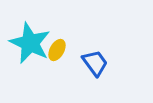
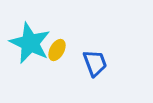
blue trapezoid: rotated 16 degrees clockwise
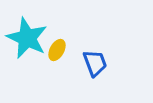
cyan star: moved 3 px left, 5 px up
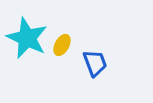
yellow ellipse: moved 5 px right, 5 px up
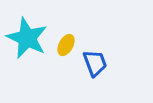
yellow ellipse: moved 4 px right
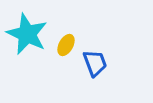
cyan star: moved 4 px up
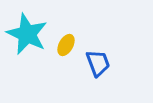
blue trapezoid: moved 3 px right
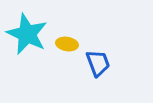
yellow ellipse: moved 1 px right, 1 px up; rotated 70 degrees clockwise
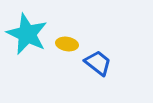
blue trapezoid: rotated 32 degrees counterclockwise
